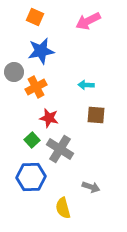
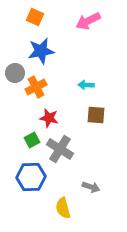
gray circle: moved 1 px right, 1 px down
green square: rotated 14 degrees clockwise
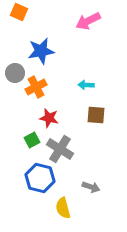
orange square: moved 16 px left, 5 px up
blue hexagon: moved 9 px right, 1 px down; rotated 16 degrees clockwise
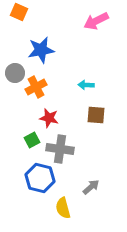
pink arrow: moved 8 px right
blue star: moved 1 px up
gray cross: rotated 24 degrees counterclockwise
gray arrow: rotated 60 degrees counterclockwise
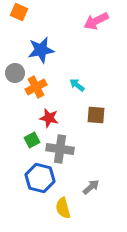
cyan arrow: moved 9 px left; rotated 35 degrees clockwise
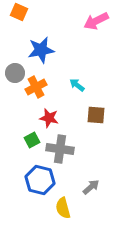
blue hexagon: moved 2 px down
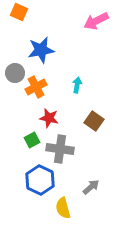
cyan arrow: rotated 63 degrees clockwise
brown square: moved 2 px left, 6 px down; rotated 30 degrees clockwise
blue hexagon: rotated 12 degrees clockwise
